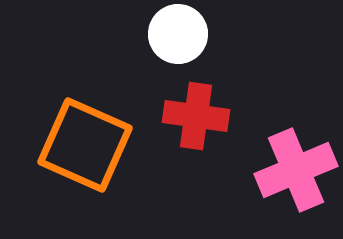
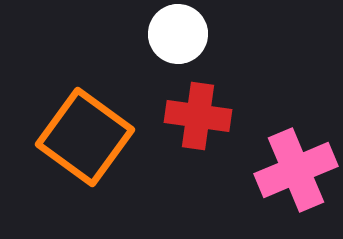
red cross: moved 2 px right
orange square: moved 8 px up; rotated 12 degrees clockwise
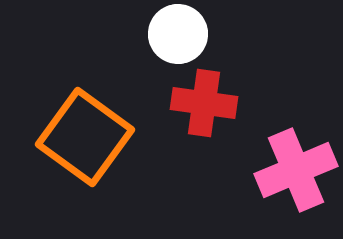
red cross: moved 6 px right, 13 px up
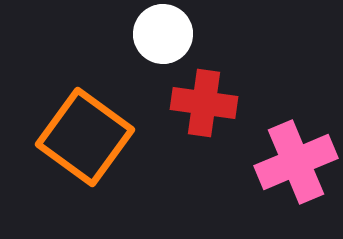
white circle: moved 15 px left
pink cross: moved 8 px up
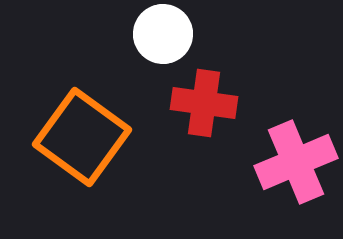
orange square: moved 3 px left
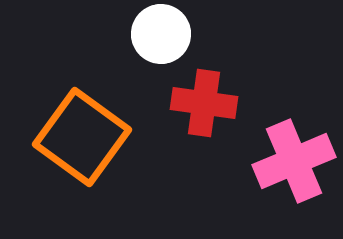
white circle: moved 2 px left
pink cross: moved 2 px left, 1 px up
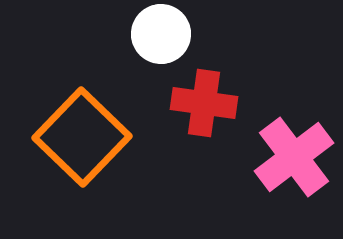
orange square: rotated 8 degrees clockwise
pink cross: moved 4 px up; rotated 14 degrees counterclockwise
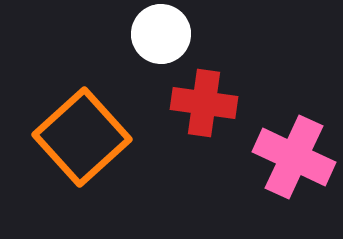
orange square: rotated 4 degrees clockwise
pink cross: rotated 28 degrees counterclockwise
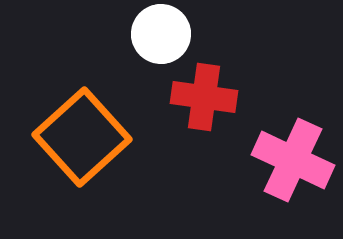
red cross: moved 6 px up
pink cross: moved 1 px left, 3 px down
